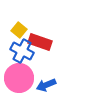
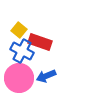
blue arrow: moved 9 px up
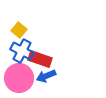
red rectangle: moved 17 px down
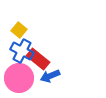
red rectangle: moved 2 px left; rotated 20 degrees clockwise
blue arrow: moved 4 px right
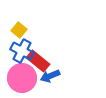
red rectangle: moved 2 px down
pink circle: moved 3 px right
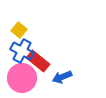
blue arrow: moved 12 px right, 1 px down
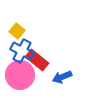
yellow square: moved 2 px left, 1 px down
red rectangle: moved 1 px left, 1 px up
pink circle: moved 2 px left, 3 px up
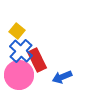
blue cross: moved 1 px left; rotated 15 degrees clockwise
red rectangle: rotated 25 degrees clockwise
pink circle: moved 1 px left
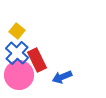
blue cross: moved 4 px left, 2 px down
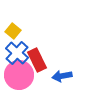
yellow square: moved 4 px left
blue arrow: moved 1 px up; rotated 12 degrees clockwise
